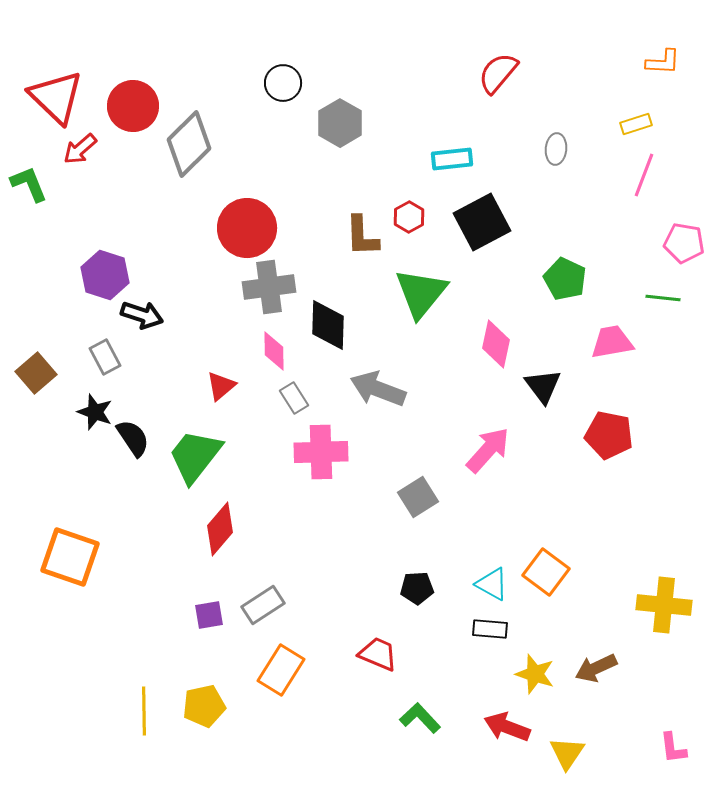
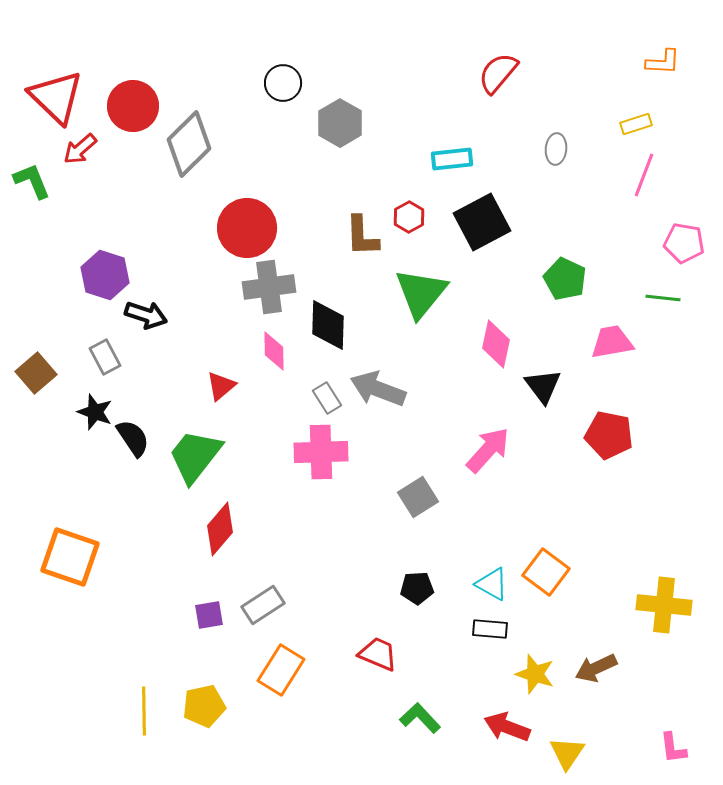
green L-shape at (29, 184): moved 3 px right, 3 px up
black arrow at (142, 315): moved 4 px right
gray rectangle at (294, 398): moved 33 px right
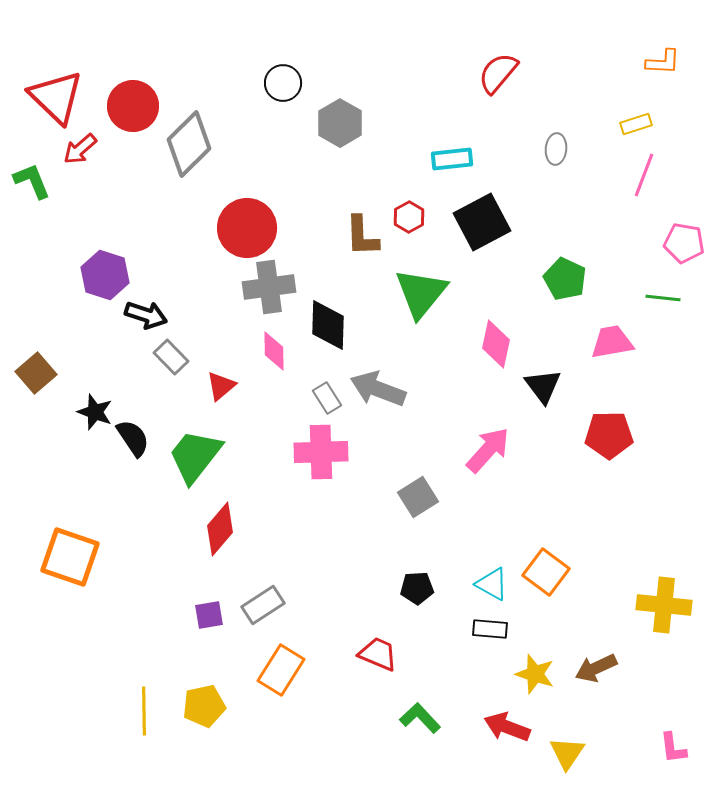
gray rectangle at (105, 357): moved 66 px right; rotated 16 degrees counterclockwise
red pentagon at (609, 435): rotated 12 degrees counterclockwise
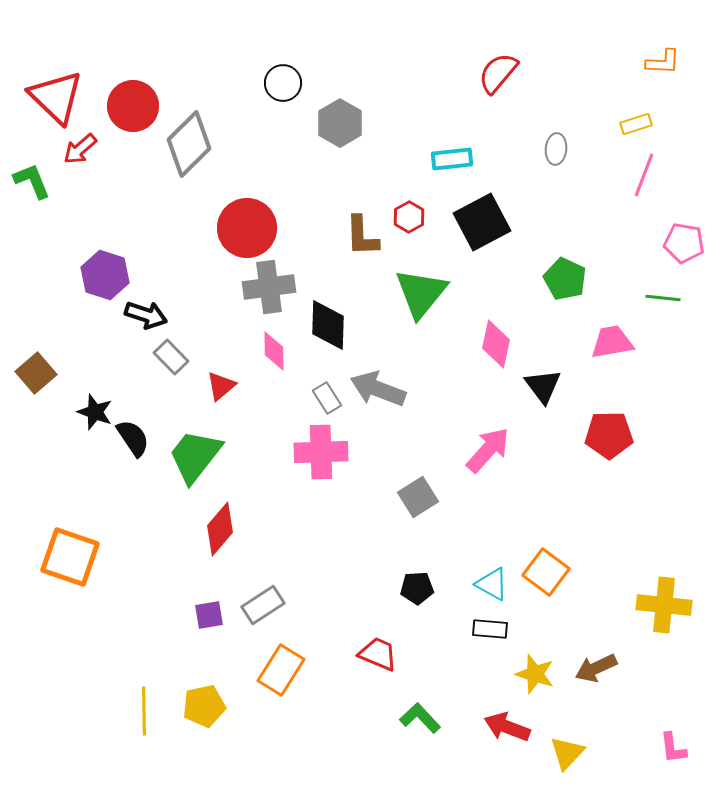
yellow triangle at (567, 753): rotated 9 degrees clockwise
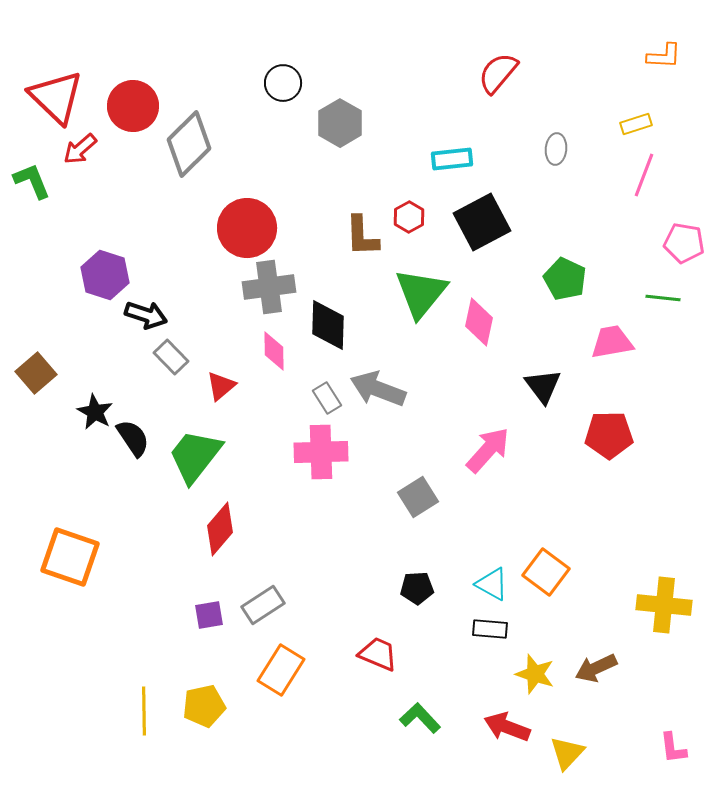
orange L-shape at (663, 62): moved 1 px right, 6 px up
pink diamond at (496, 344): moved 17 px left, 22 px up
black star at (95, 412): rotated 9 degrees clockwise
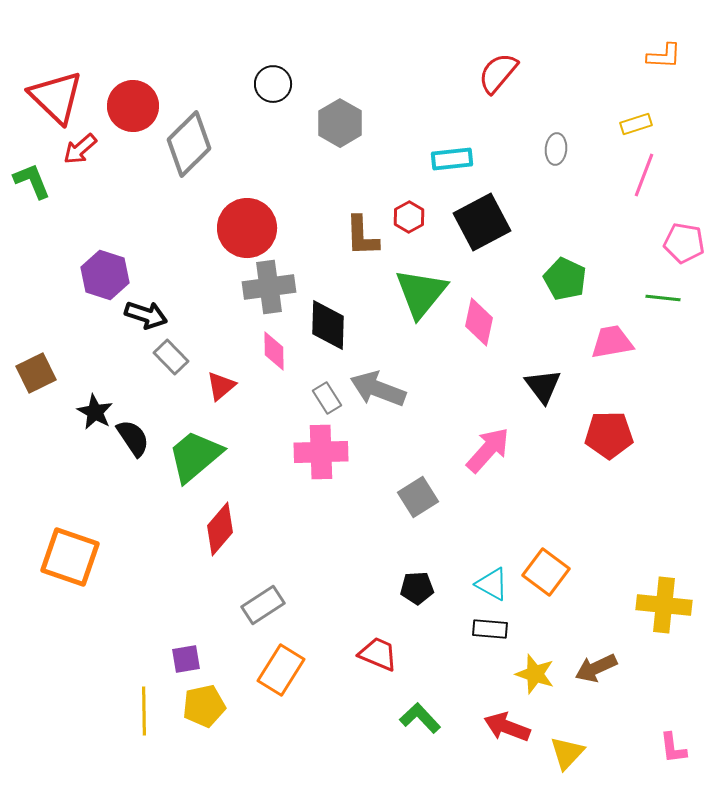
black circle at (283, 83): moved 10 px left, 1 px down
brown square at (36, 373): rotated 15 degrees clockwise
green trapezoid at (195, 456): rotated 12 degrees clockwise
purple square at (209, 615): moved 23 px left, 44 px down
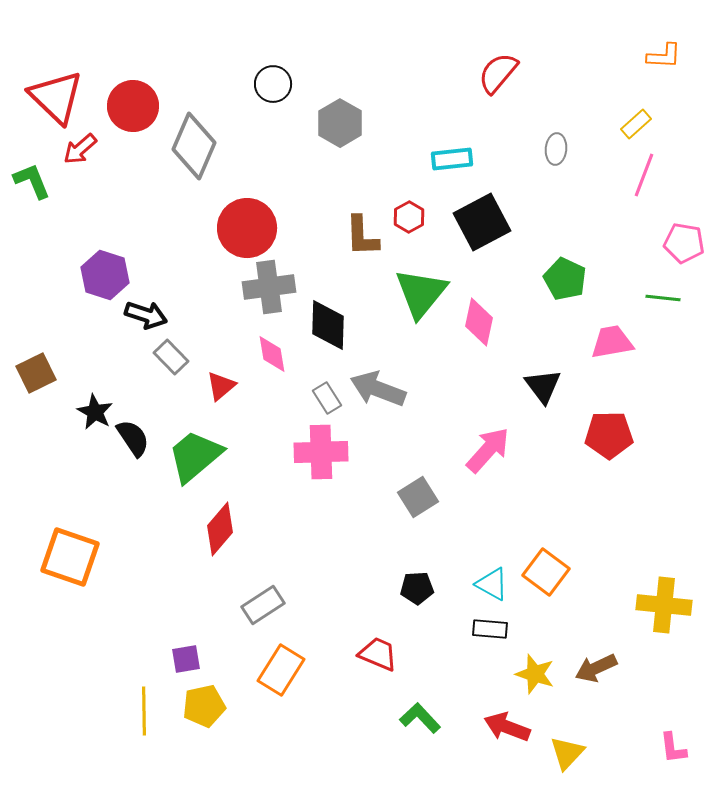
yellow rectangle at (636, 124): rotated 24 degrees counterclockwise
gray diamond at (189, 144): moved 5 px right, 2 px down; rotated 22 degrees counterclockwise
pink diamond at (274, 351): moved 2 px left, 3 px down; rotated 9 degrees counterclockwise
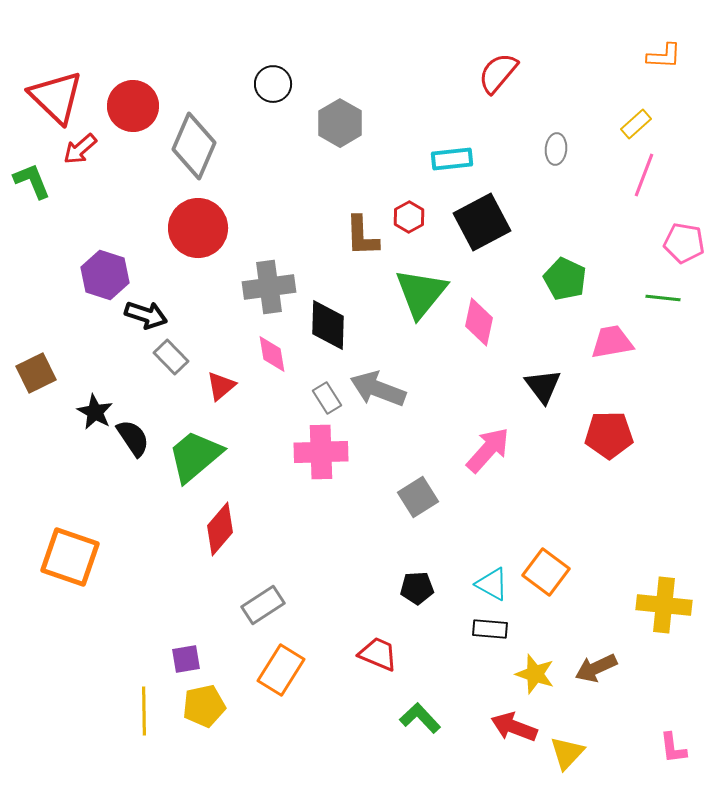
red circle at (247, 228): moved 49 px left
red arrow at (507, 727): moved 7 px right
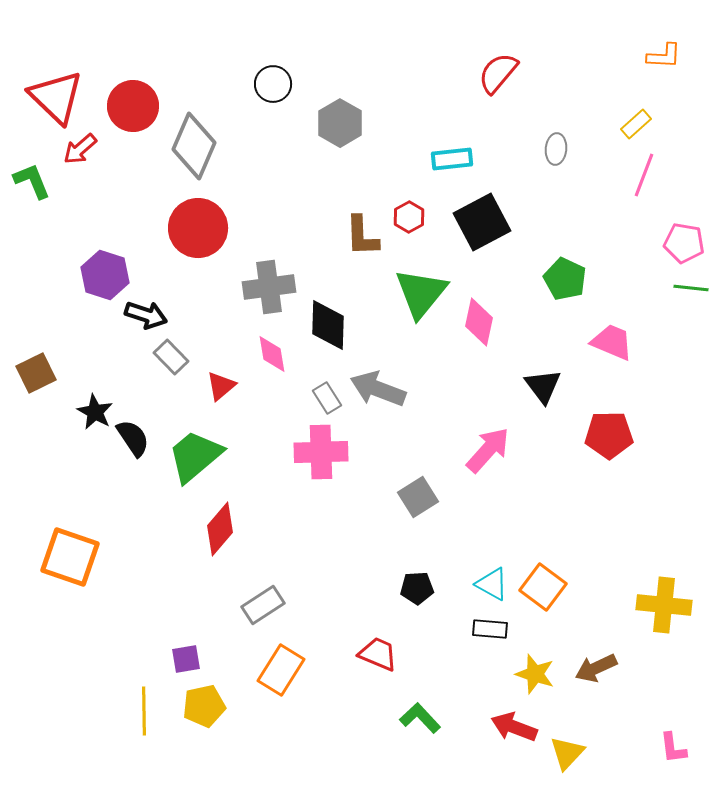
green line at (663, 298): moved 28 px right, 10 px up
pink trapezoid at (612, 342): rotated 33 degrees clockwise
orange square at (546, 572): moved 3 px left, 15 px down
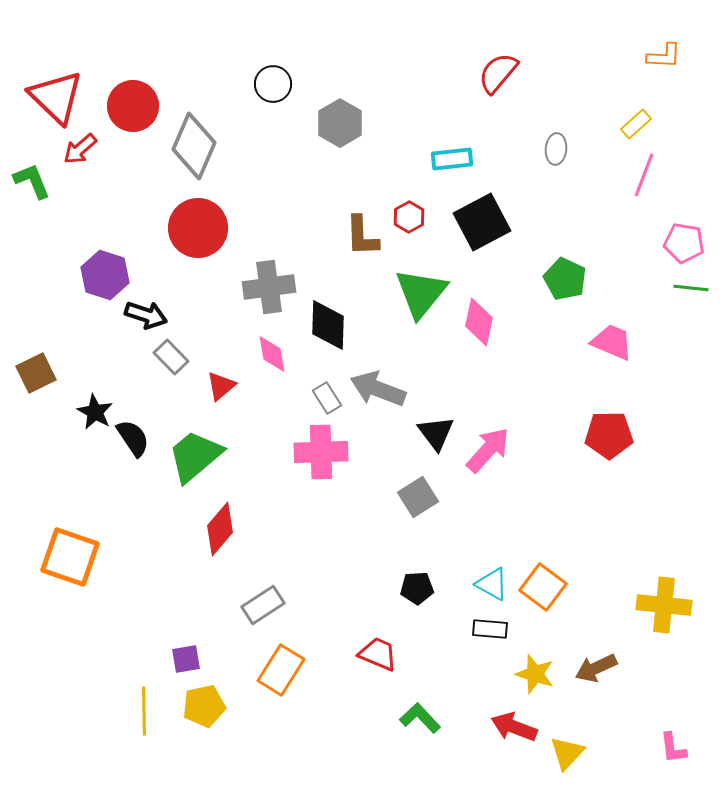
black triangle at (543, 386): moved 107 px left, 47 px down
